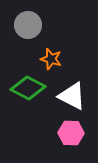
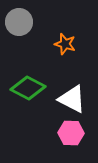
gray circle: moved 9 px left, 3 px up
orange star: moved 14 px right, 15 px up
white triangle: moved 3 px down
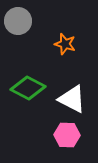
gray circle: moved 1 px left, 1 px up
pink hexagon: moved 4 px left, 2 px down
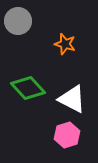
green diamond: rotated 20 degrees clockwise
pink hexagon: rotated 20 degrees counterclockwise
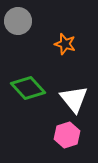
white triangle: moved 2 px right; rotated 24 degrees clockwise
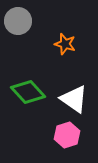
green diamond: moved 4 px down
white triangle: rotated 16 degrees counterclockwise
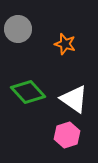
gray circle: moved 8 px down
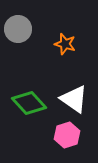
green diamond: moved 1 px right, 11 px down
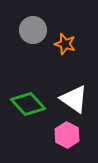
gray circle: moved 15 px right, 1 px down
green diamond: moved 1 px left, 1 px down
pink hexagon: rotated 15 degrees counterclockwise
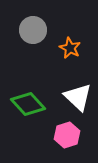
orange star: moved 5 px right, 4 px down; rotated 10 degrees clockwise
white triangle: moved 4 px right, 2 px up; rotated 8 degrees clockwise
pink hexagon: rotated 15 degrees clockwise
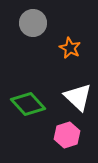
gray circle: moved 7 px up
